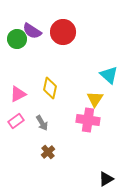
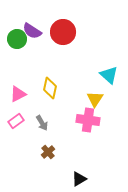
black triangle: moved 27 px left
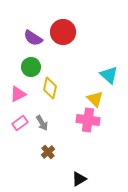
purple semicircle: moved 1 px right, 7 px down
green circle: moved 14 px right, 28 px down
yellow triangle: rotated 18 degrees counterclockwise
pink rectangle: moved 4 px right, 2 px down
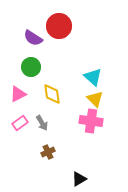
red circle: moved 4 px left, 6 px up
cyan triangle: moved 16 px left, 2 px down
yellow diamond: moved 2 px right, 6 px down; rotated 20 degrees counterclockwise
pink cross: moved 3 px right, 1 px down
brown cross: rotated 16 degrees clockwise
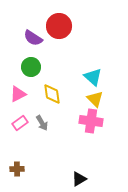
brown cross: moved 31 px left, 17 px down; rotated 24 degrees clockwise
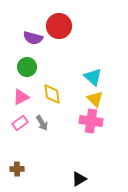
purple semicircle: rotated 18 degrees counterclockwise
green circle: moved 4 px left
pink triangle: moved 3 px right, 3 px down
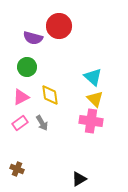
yellow diamond: moved 2 px left, 1 px down
brown cross: rotated 24 degrees clockwise
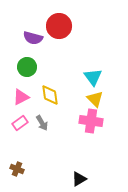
cyan triangle: rotated 12 degrees clockwise
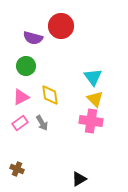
red circle: moved 2 px right
green circle: moved 1 px left, 1 px up
